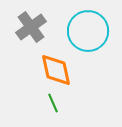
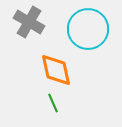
gray cross: moved 2 px left, 5 px up; rotated 24 degrees counterclockwise
cyan circle: moved 2 px up
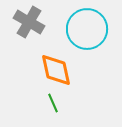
cyan circle: moved 1 px left
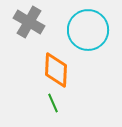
cyan circle: moved 1 px right, 1 px down
orange diamond: rotated 15 degrees clockwise
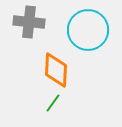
gray cross: rotated 24 degrees counterclockwise
green line: rotated 60 degrees clockwise
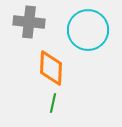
orange diamond: moved 5 px left, 2 px up
green line: rotated 24 degrees counterclockwise
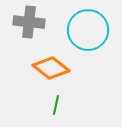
orange diamond: rotated 54 degrees counterclockwise
green line: moved 3 px right, 2 px down
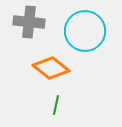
cyan circle: moved 3 px left, 1 px down
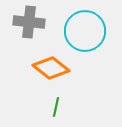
green line: moved 2 px down
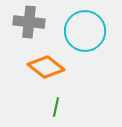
orange diamond: moved 5 px left, 1 px up
